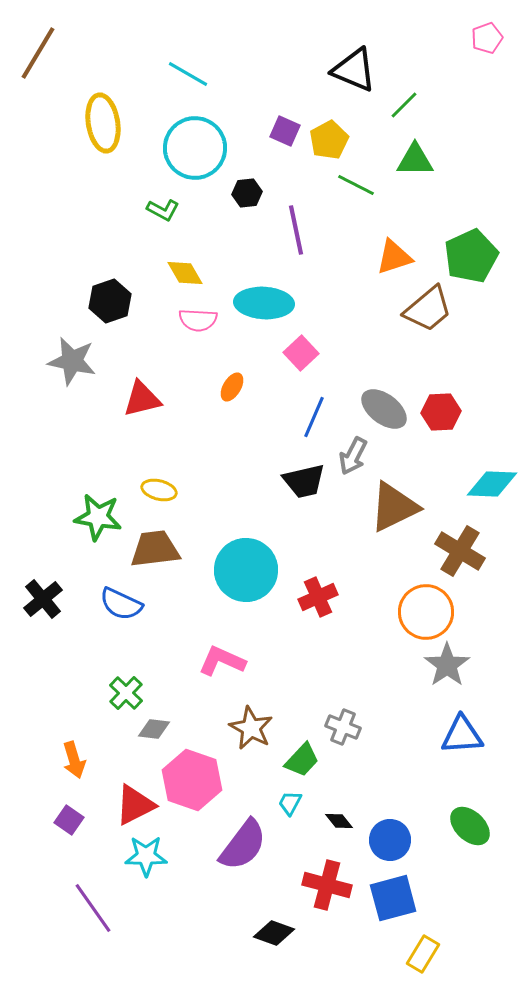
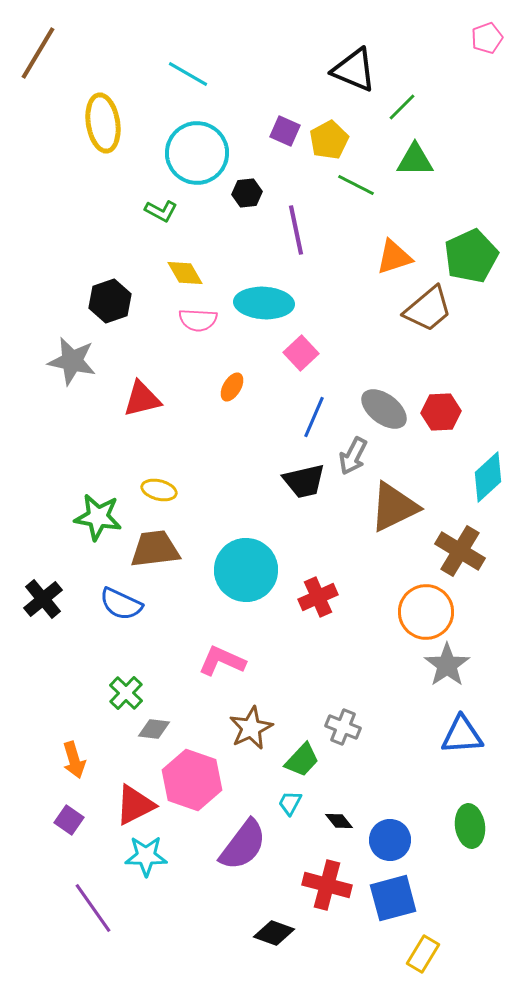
green line at (404, 105): moved 2 px left, 2 px down
cyan circle at (195, 148): moved 2 px right, 5 px down
green L-shape at (163, 210): moved 2 px left, 1 px down
cyan diamond at (492, 484): moved 4 px left, 7 px up; rotated 45 degrees counterclockwise
brown star at (251, 728): rotated 18 degrees clockwise
green ellipse at (470, 826): rotated 39 degrees clockwise
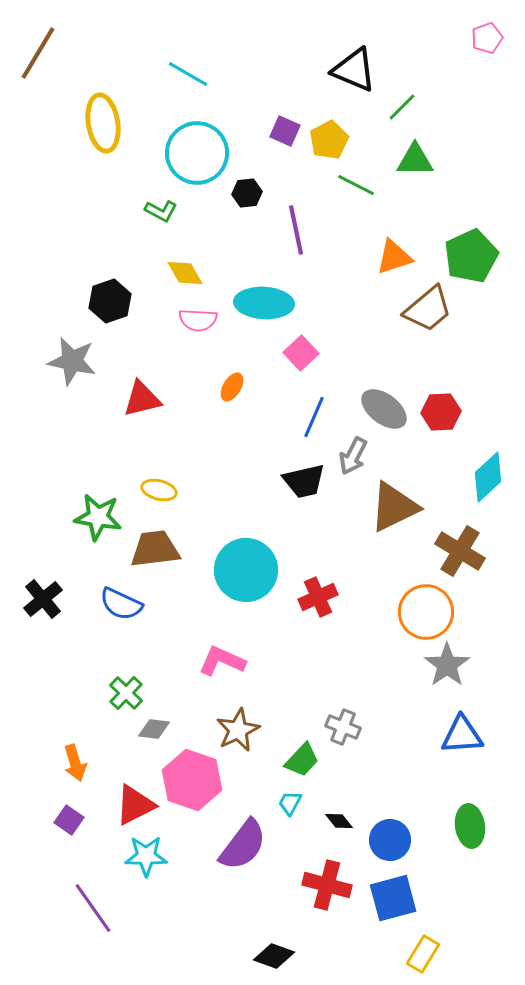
brown star at (251, 728): moved 13 px left, 2 px down
orange arrow at (74, 760): moved 1 px right, 3 px down
black diamond at (274, 933): moved 23 px down
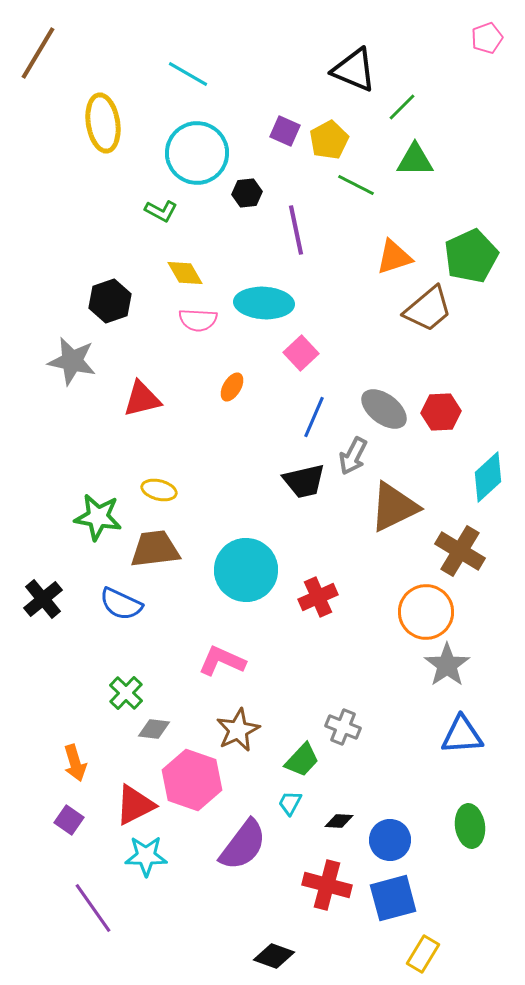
black diamond at (339, 821): rotated 48 degrees counterclockwise
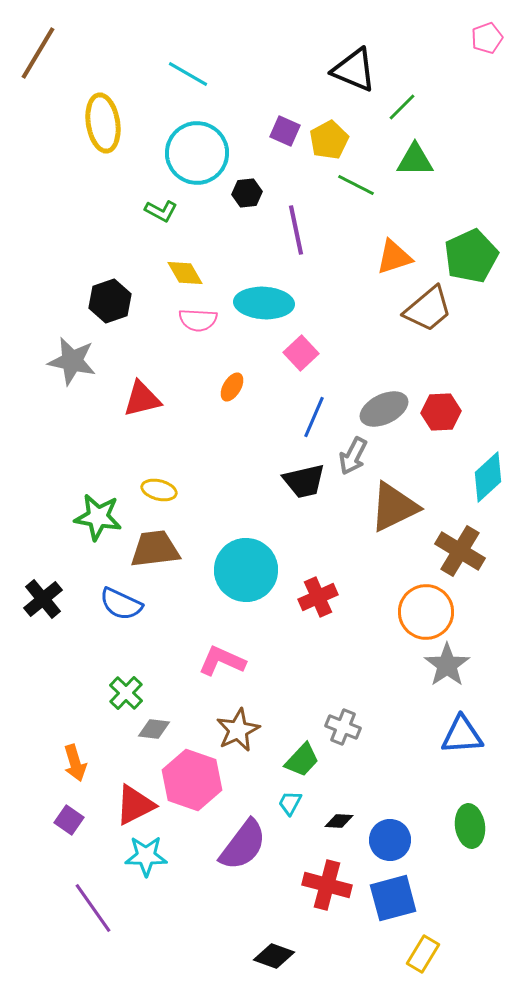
gray ellipse at (384, 409): rotated 63 degrees counterclockwise
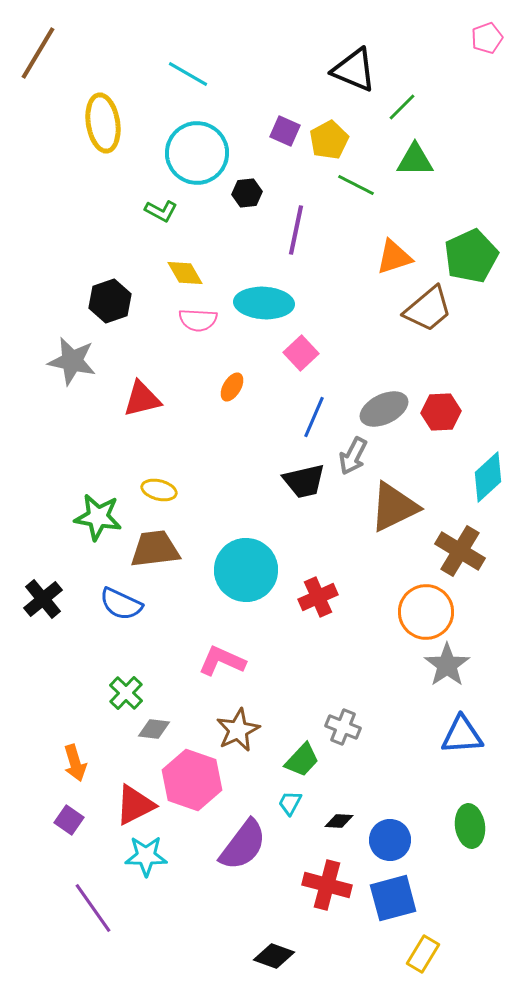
purple line at (296, 230): rotated 24 degrees clockwise
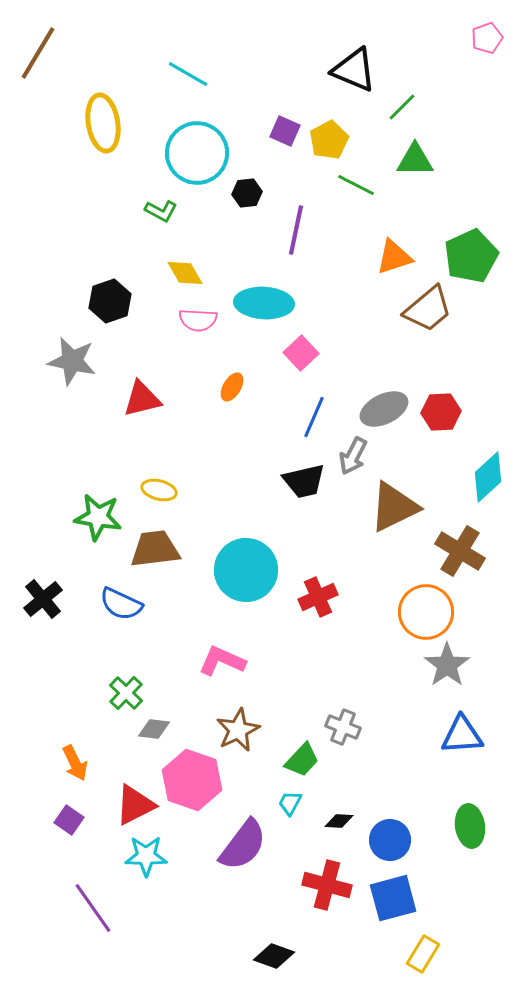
orange arrow at (75, 763): rotated 9 degrees counterclockwise
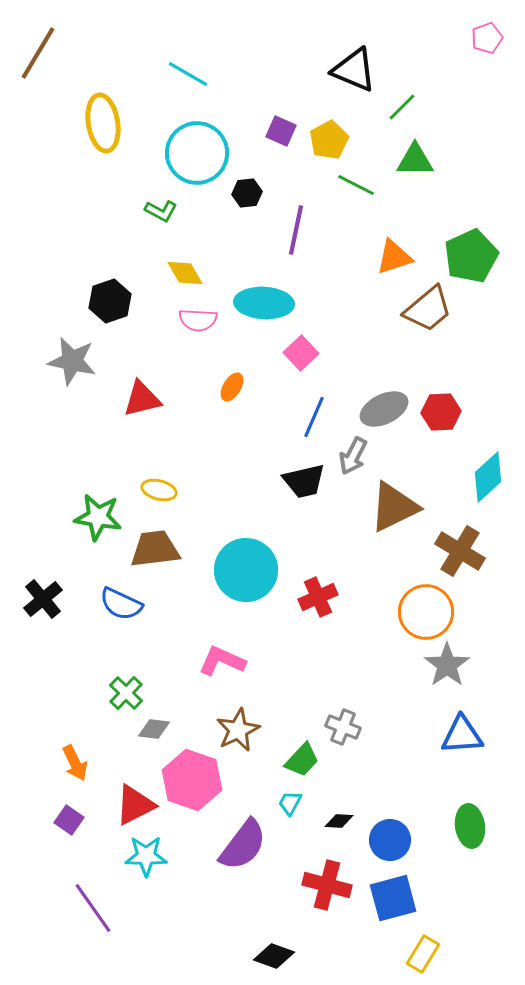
purple square at (285, 131): moved 4 px left
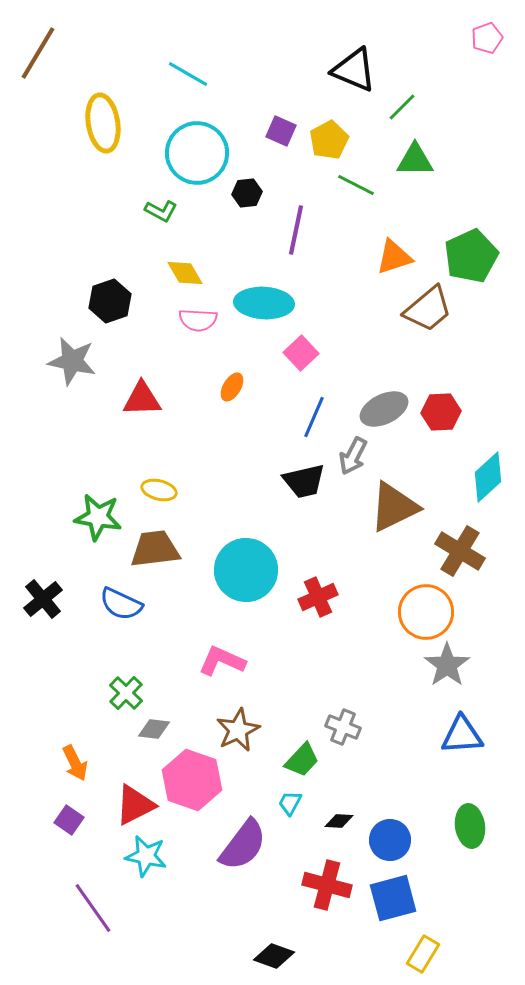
red triangle at (142, 399): rotated 12 degrees clockwise
cyan star at (146, 856): rotated 12 degrees clockwise
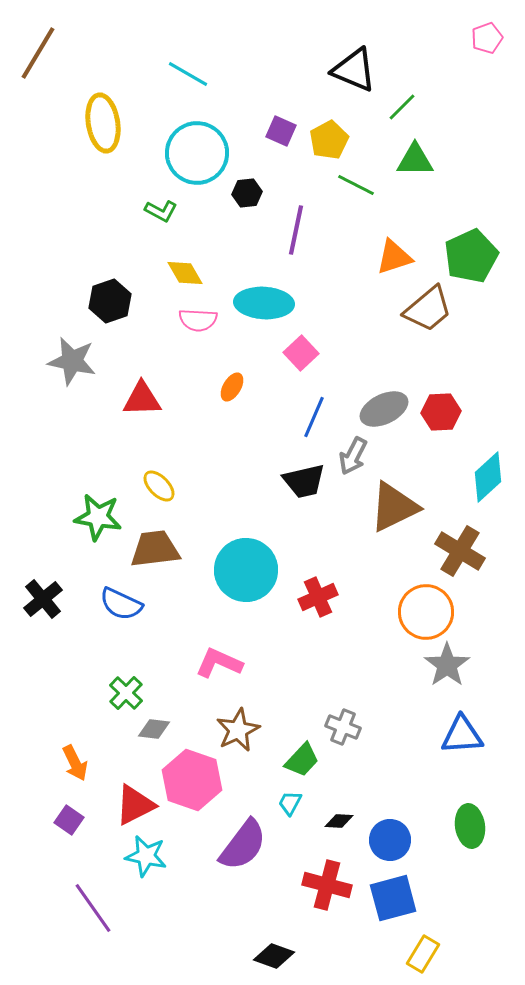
yellow ellipse at (159, 490): moved 4 px up; rotated 32 degrees clockwise
pink L-shape at (222, 661): moved 3 px left, 2 px down
